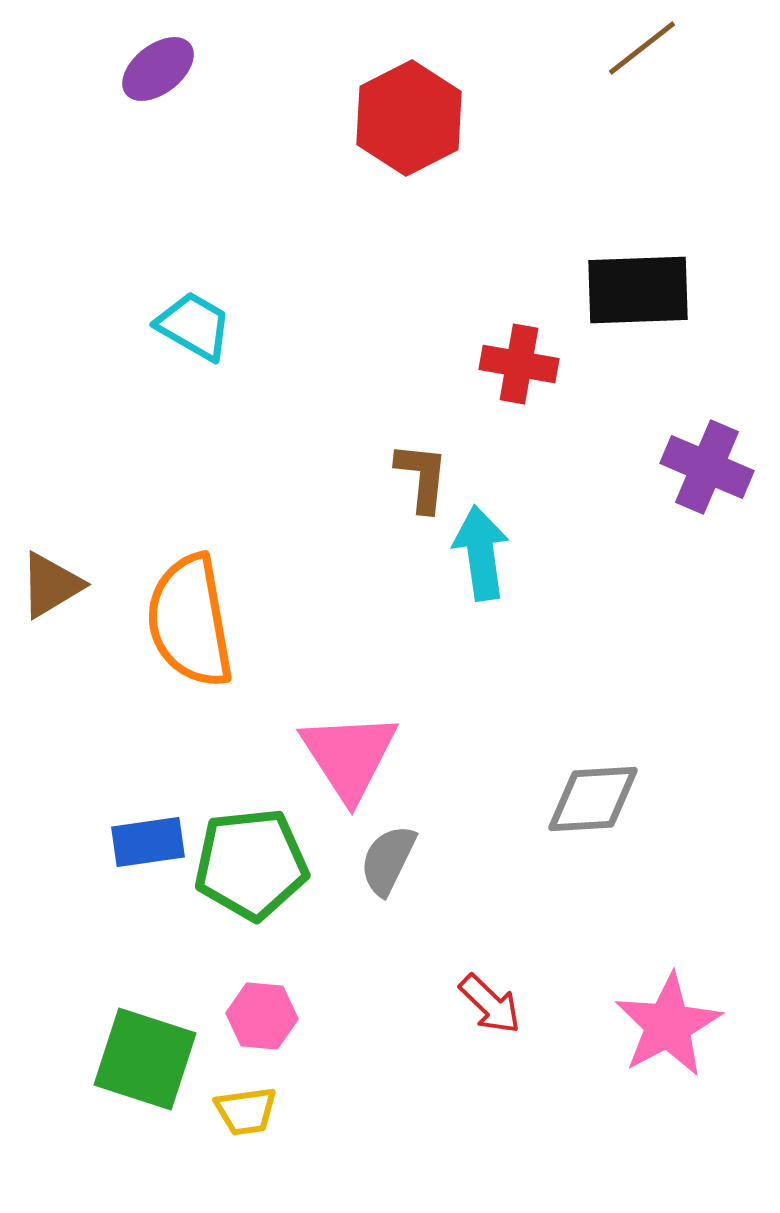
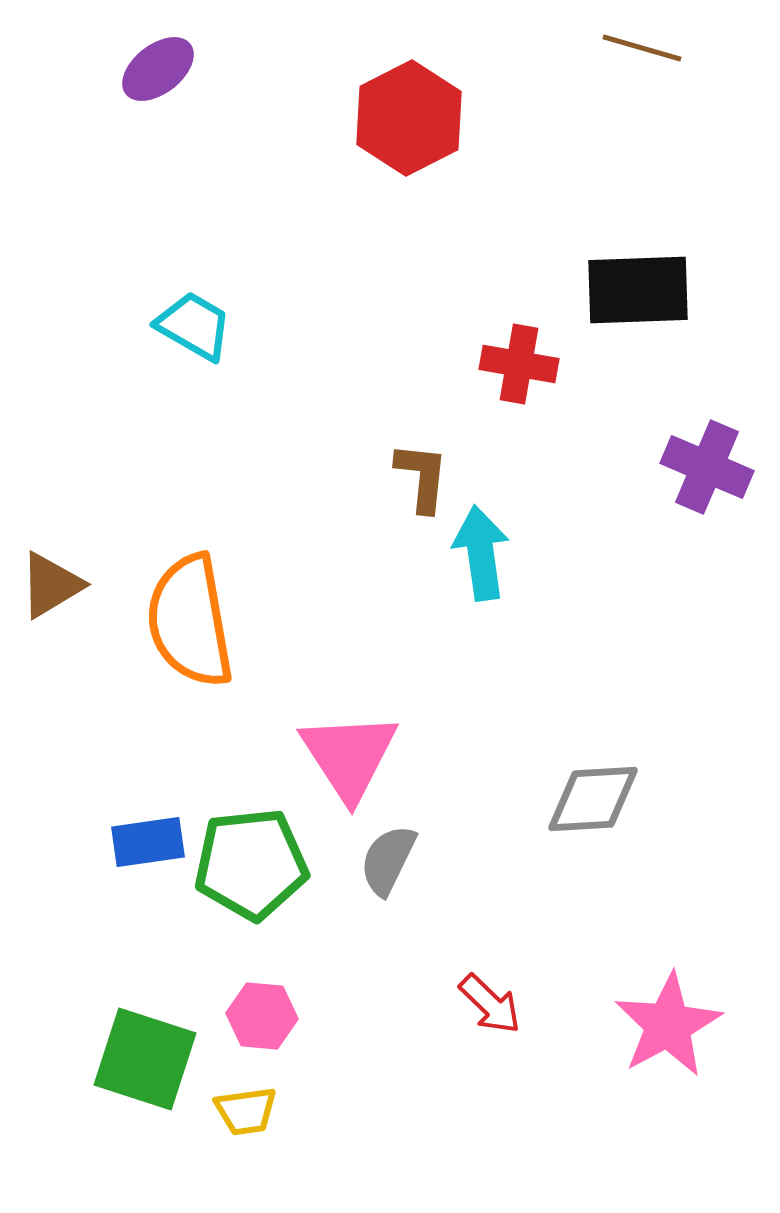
brown line: rotated 54 degrees clockwise
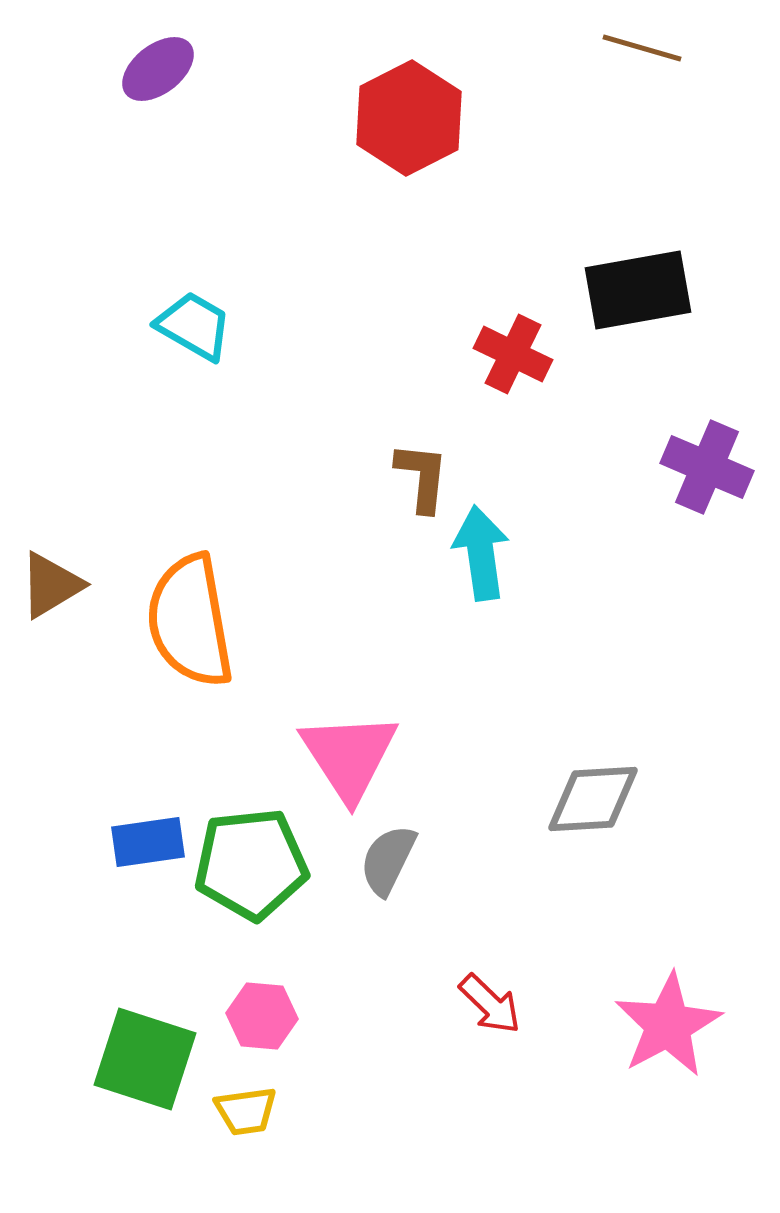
black rectangle: rotated 8 degrees counterclockwise
red cross: moved 6 px left, 10 px up; rotated 16 degrees clockwise
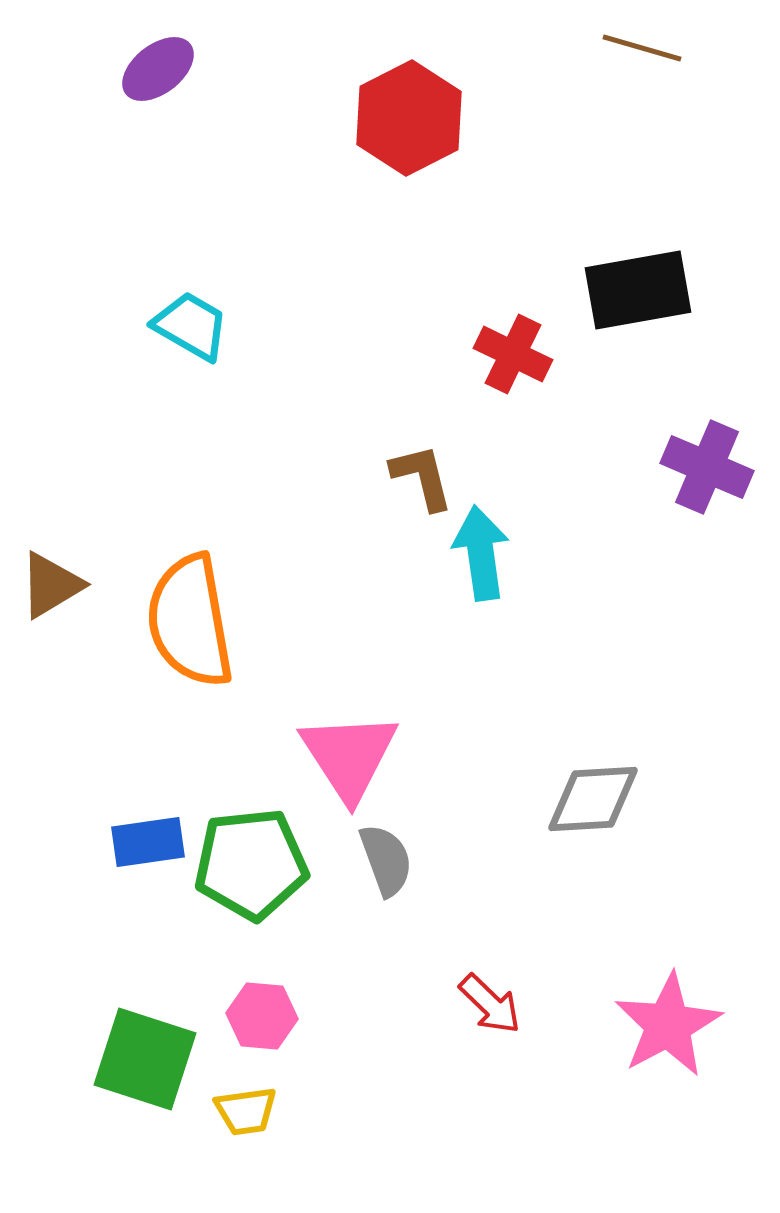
cyan trapezoid: moved 3 px left
brown L-shape: rotated 20 degrees counterclockwise
gray semicircle: moved 2 px left; rotated 134 degrees clockwise
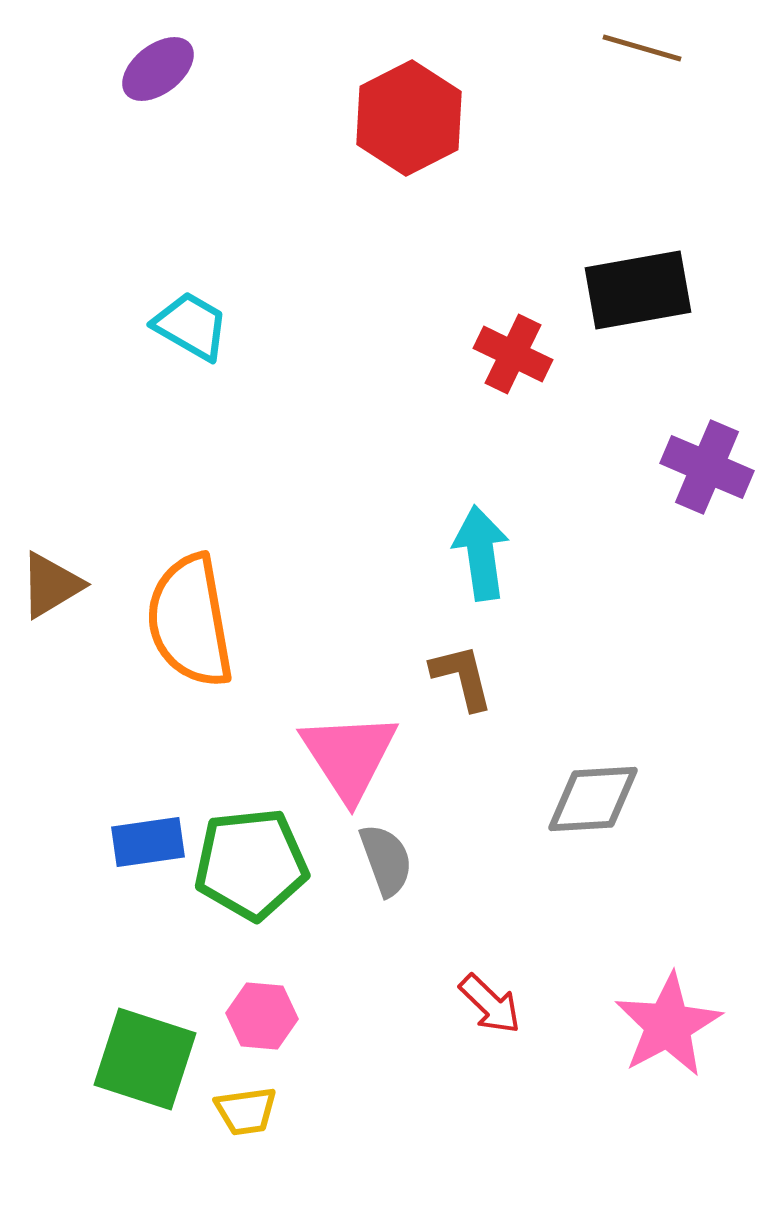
brown L-shape: moved 40 px right, 200 px down
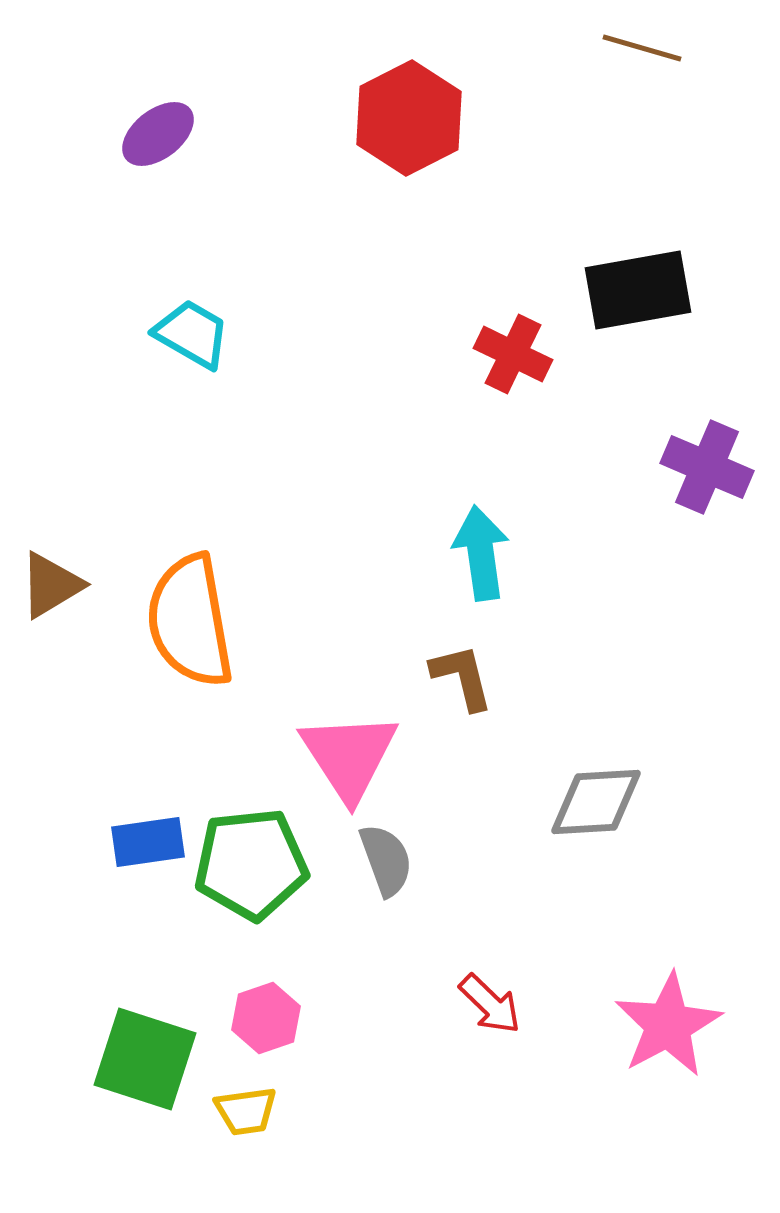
purple ellipse: moved 65 px down
cyan trapezoid: moved 1 px right, 8 px down
gray diamond: moved 3 px right, 3 px down
pink hexagon: moved 4 px right, 2 px down; rotated 24 degrees counterclockwise
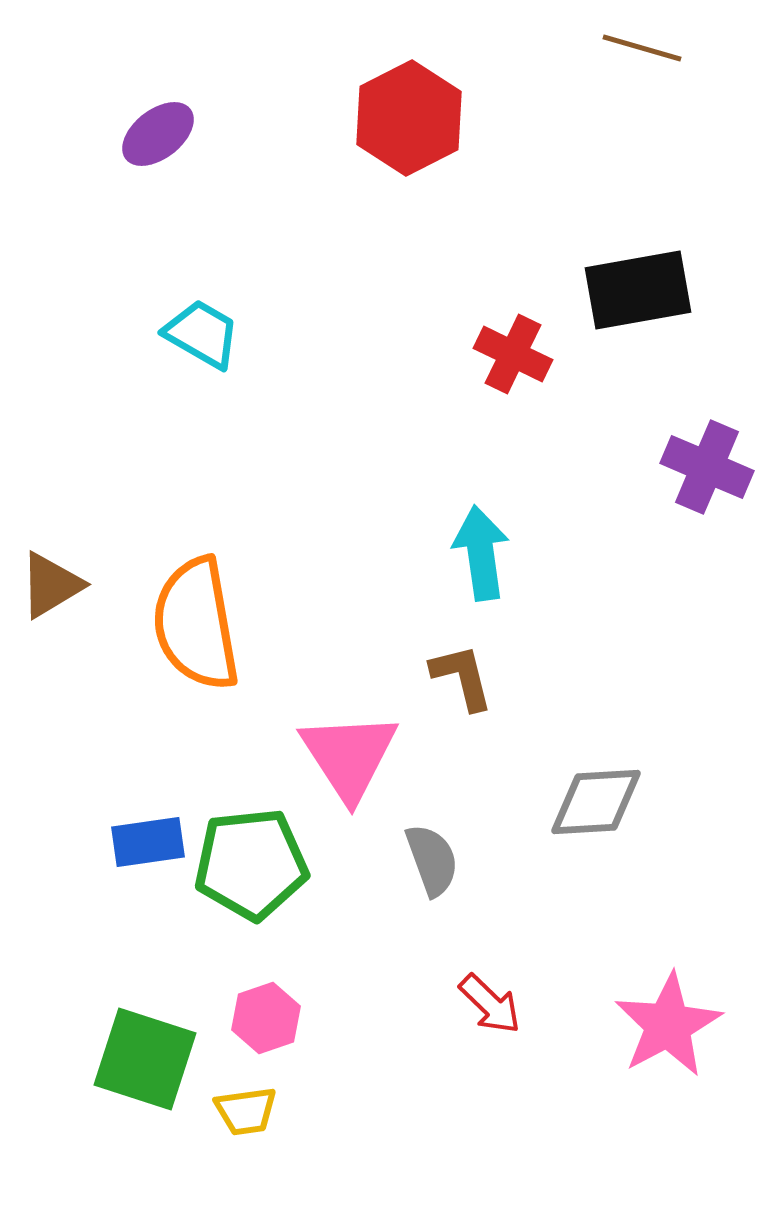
cyan trapezoid: moved 10 px right
orange semicircle: moved 6 px right, 3 px down
gray semicircle: moved 46 px right
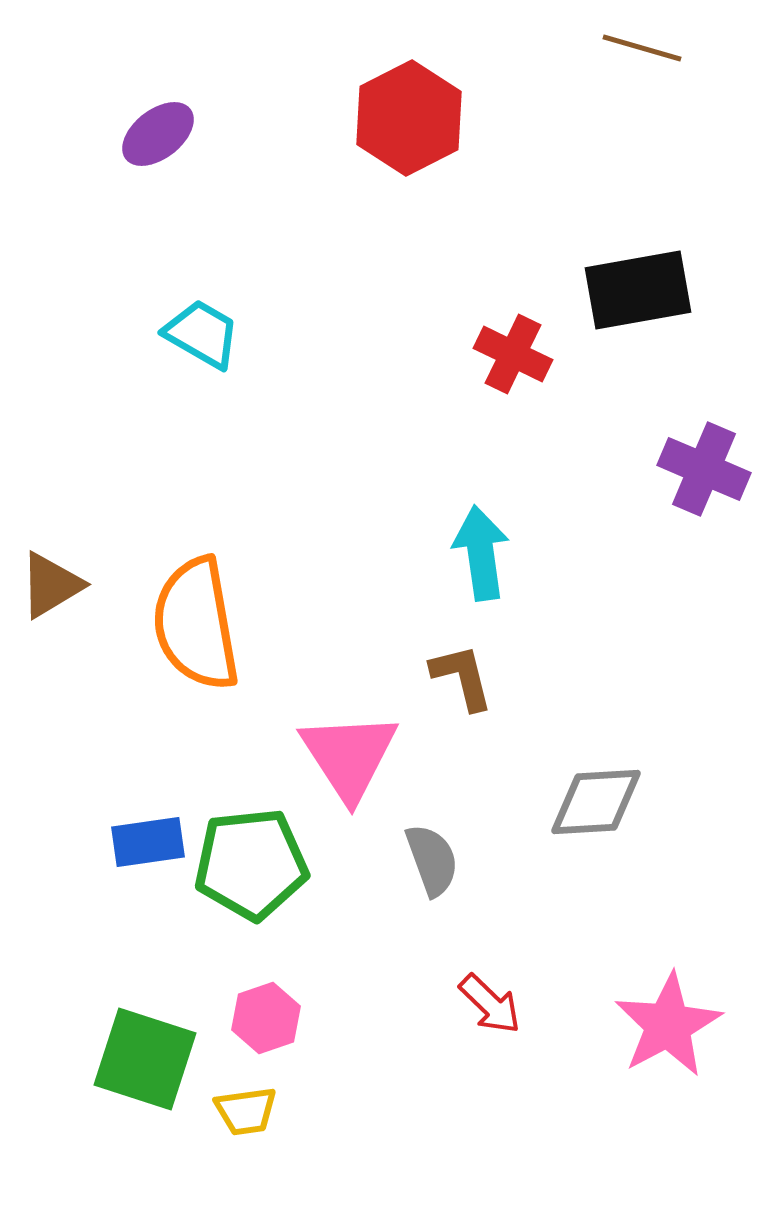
purple cross: moved 3 px left, 2 px down
